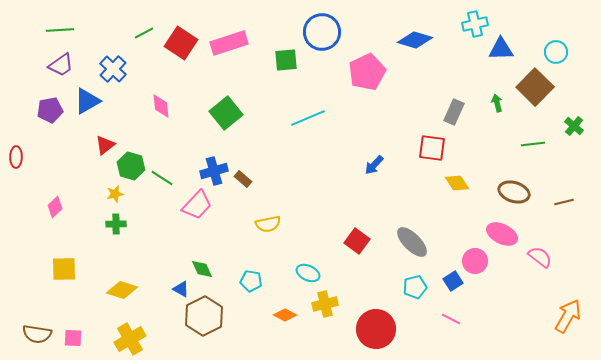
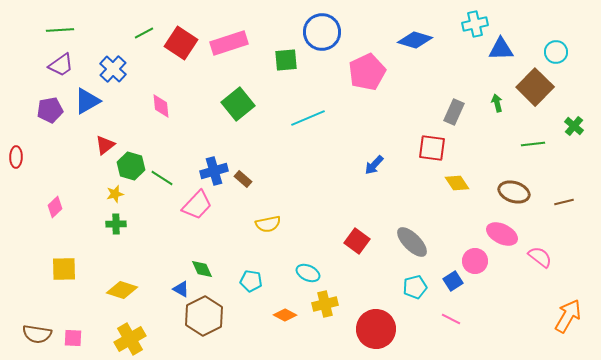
green square at (226, 113): moved 12 px right, 9 px up
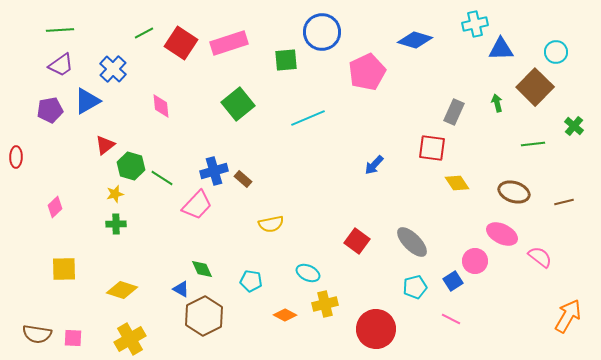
yellow semicircle at (268, 224): moved 3 px right
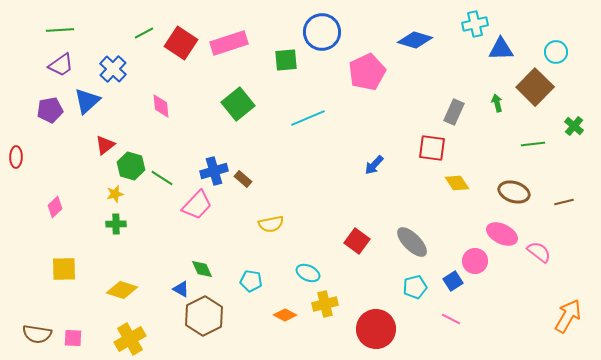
blue triangle at (87, 101): rotated 12 degrees counterclockwise
pink semicircle at (540, 257): moved 1 px left, 5 px up
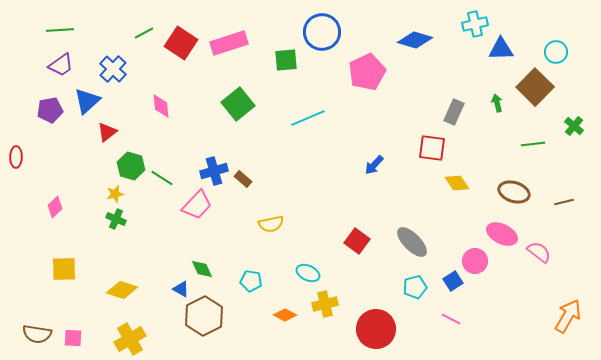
red triangle at (105, 145): moved 2 px right, 13 px up
green cross at (116, 224): moved 5 px up; rotated 24 degrees clockwise
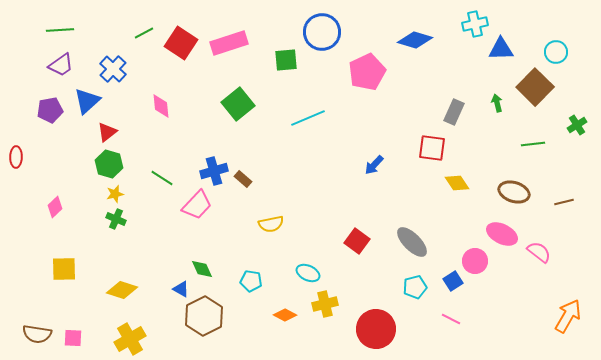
green cross at (574, 126): moved 3 px right, 1 px up; rotated 18 degrees clockwise
green hexagon at (131, 166): moved 22 px left, 2 px up
